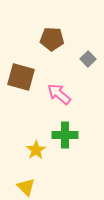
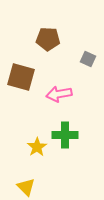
brown pentagon: moved 4 px left
gray square: rotated 21 degrees counterclockwise
pink arrow: rotated 50 degrees counterclockwise
yellow star: moved 1 px right, 3 px up
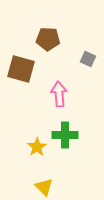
brown square: moved 8 px up
pink arrow: rotated 95 degrees clockwise
yellow triangle: moved 18 px right
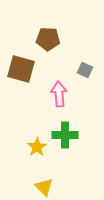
gray square: moved 3 px left, 11 px down
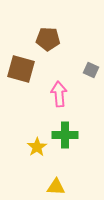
gray square: moved 6 px right
yellow triangle: moved 12 px right; rotated 42 degrees counterclockwise
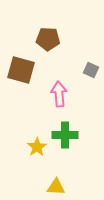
brown square: moved 1 px down
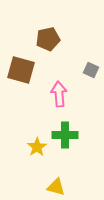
brown pentagon: rotated 15 degrees counterclockwise
yellow triangle: rotated 12 degrees clockwise
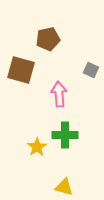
yellow triangle: moved 8 px right
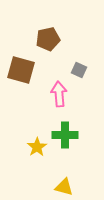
gray square: moved 12 px left
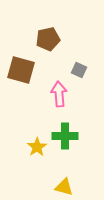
green cross: moved 1 px down
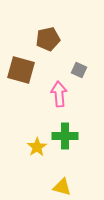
yellow triangle: moved 2 px left
